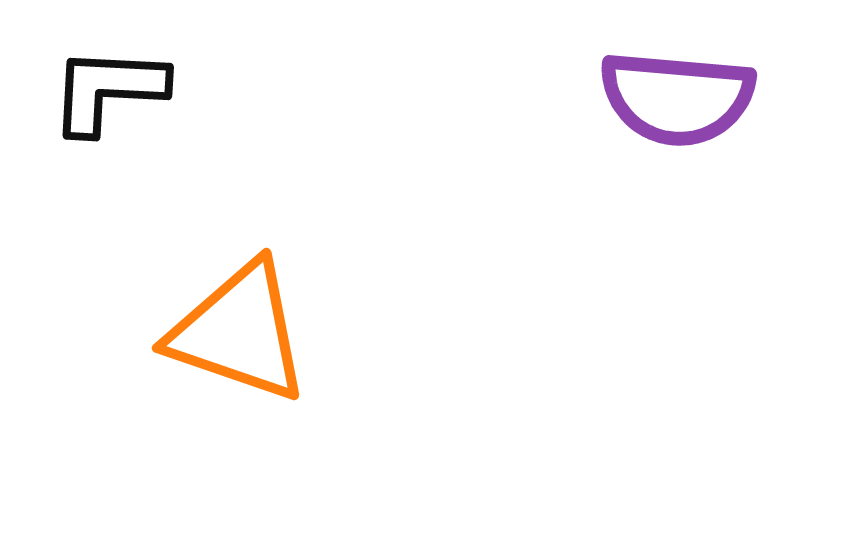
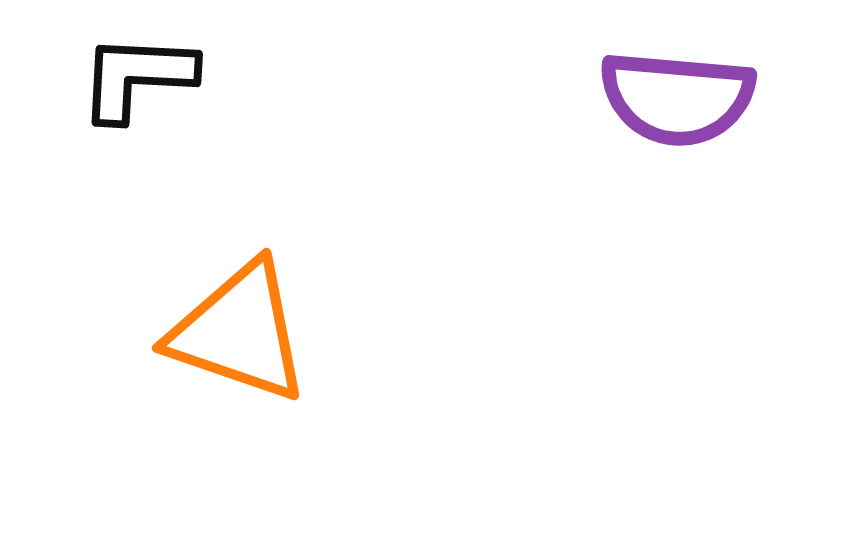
black L-shape: moved 29 px right, 13 px up
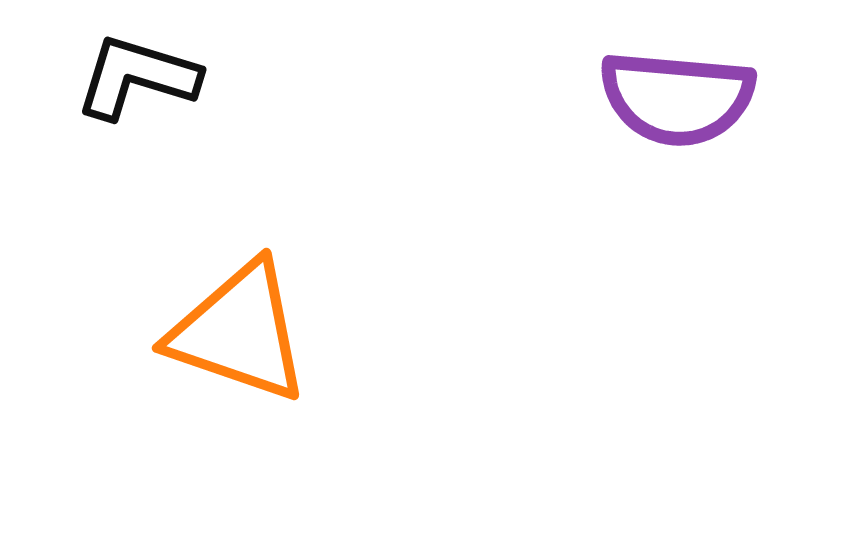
black L-shape: rotated 14 degrees clockwise
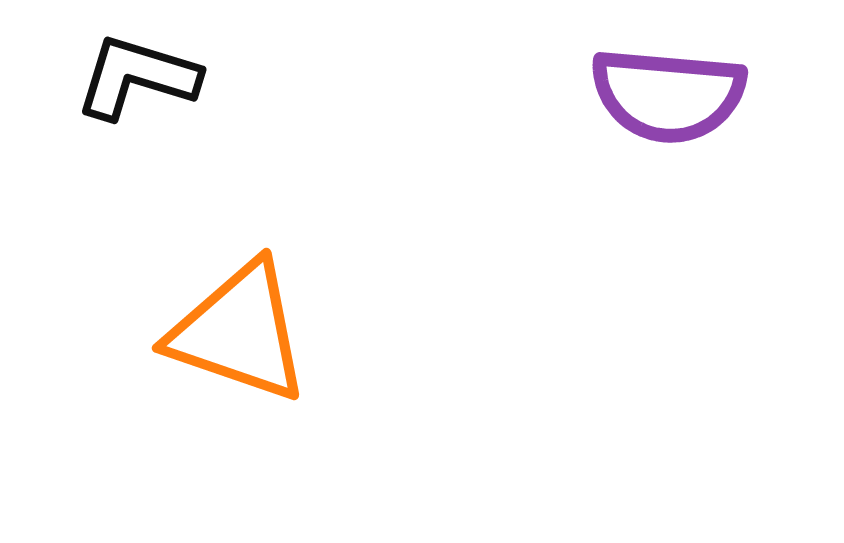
purple semicircle: moved 9 px left, 3 px up
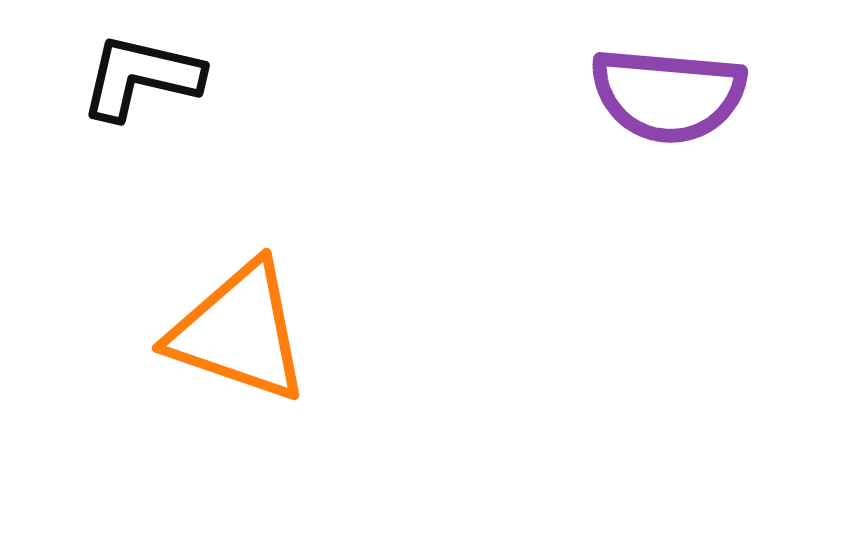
black L-shape: moved 4 px right; rotated 4 degrees counterclockwise
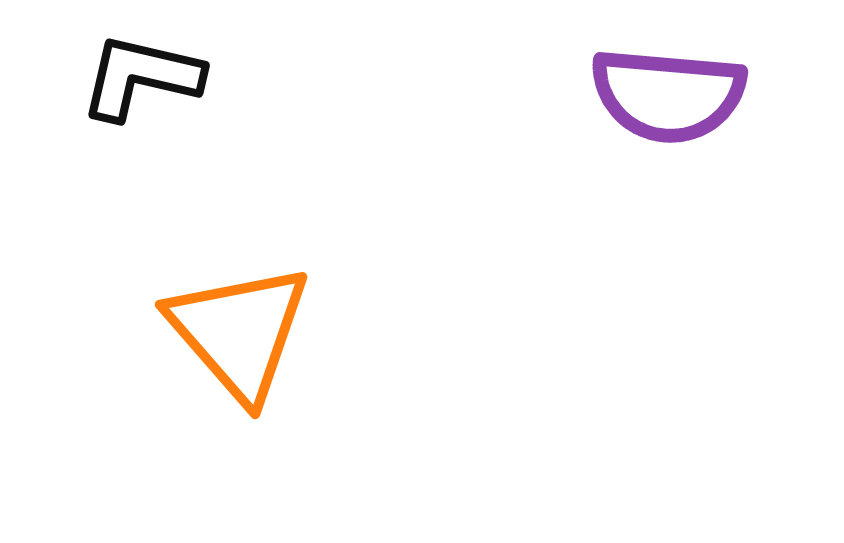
orange triangle: rotated 30 degrees clockwise
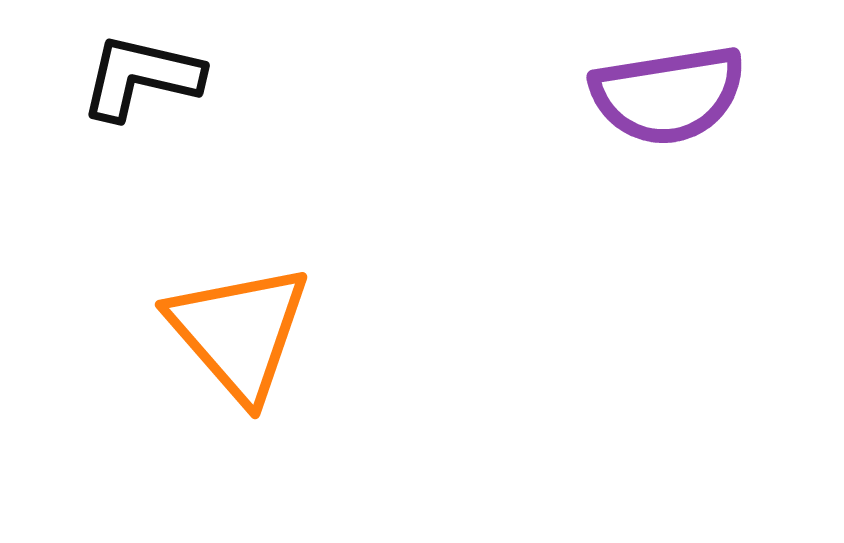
purple semicircle: rotated 14 degrees counterclockwise
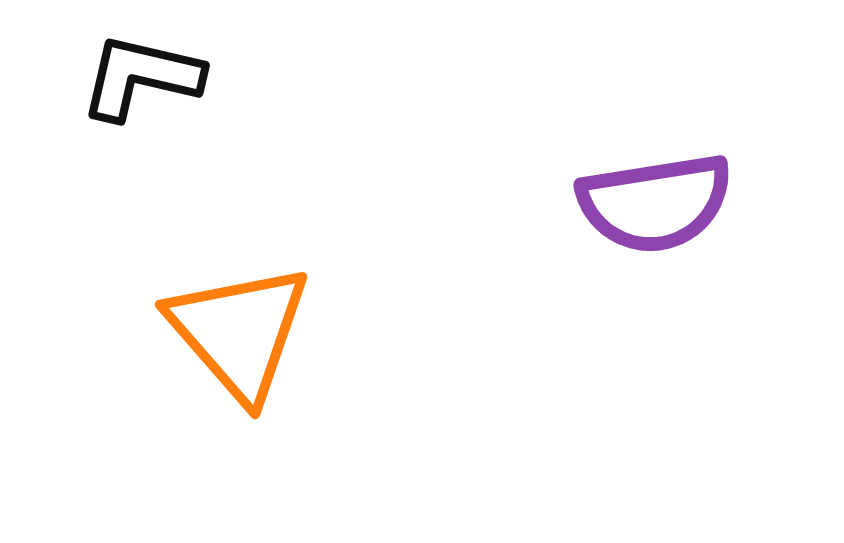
purple semicircle: moved 13 px left, 108 px down
